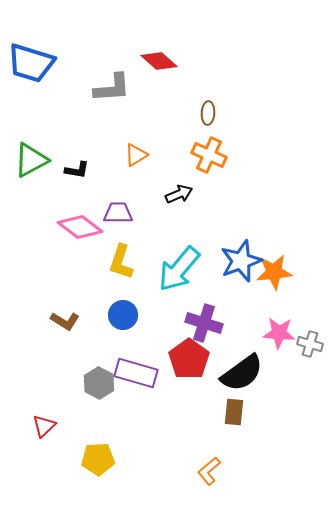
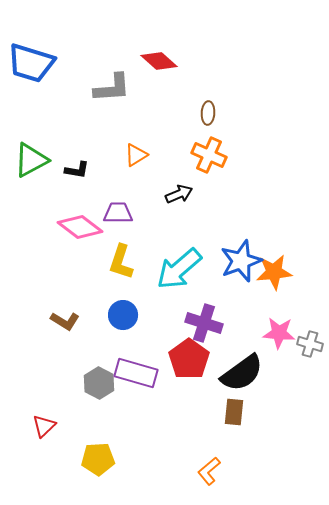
cyan arrow: rotated 9 degrees clockwise
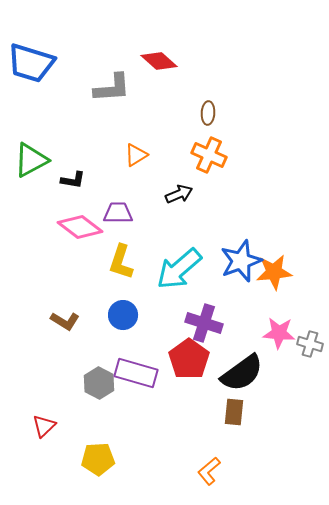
black L-shape: moved 4 px left, 10 px down
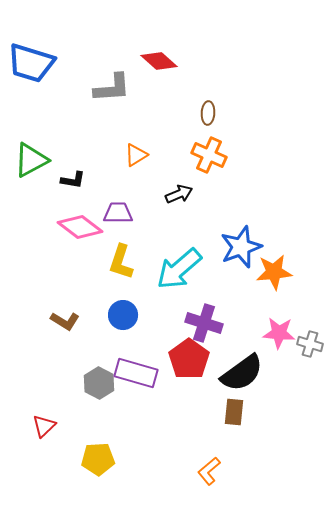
blue star: moved 14 px up
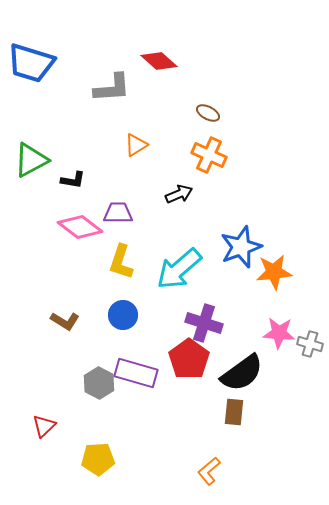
brown ellipse: rotated 65 degrees counterclockwise
orange triangle: moved 10 px up
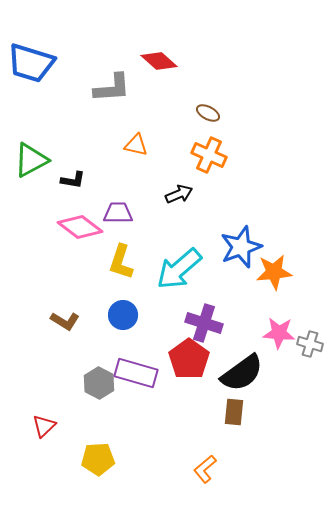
orange triangle: rotated 45 degrees clockwise
orange L-shape: moved 4 px left, 2 px up
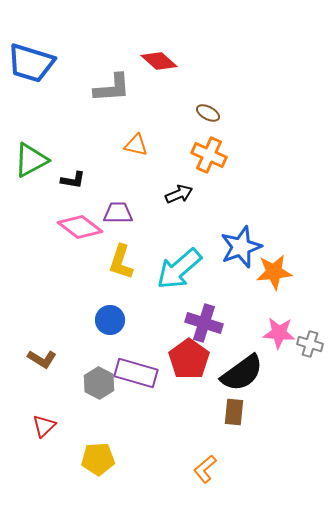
blue circle: moved 13 px left, 5 px down
brown L-shape: moved 23 px left, 38 px down
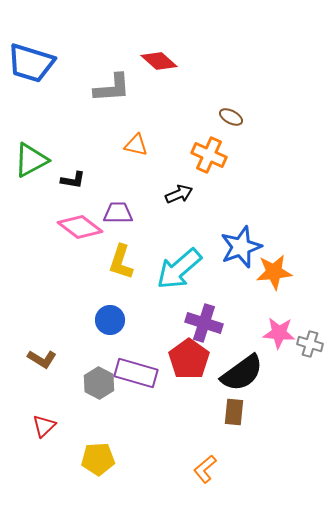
brown ellipse: moved 23 px right, 4 px down
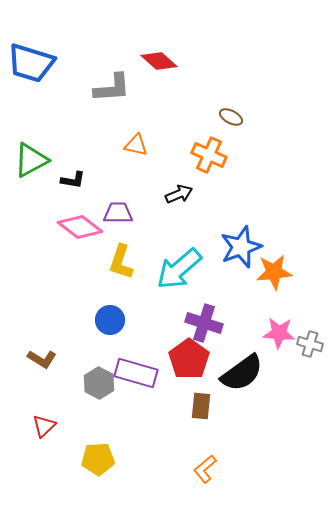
brown rectangle: moved 33 px left, 6 px up
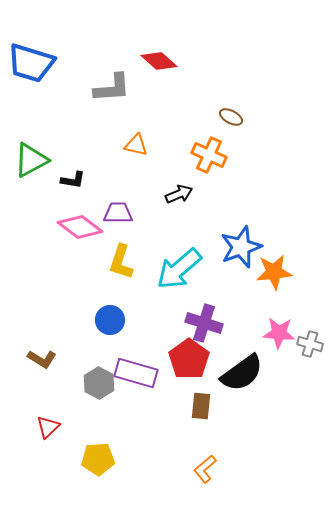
red triangle: moved 4 px right, 1 px down
